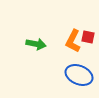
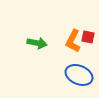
green arrow: moved 1 px right, 1 px up
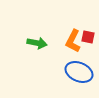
blue ellipse: moved 3 px up
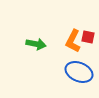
green arrow: moved 1 px left, 1 px down
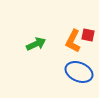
red square: moved 2 px up
green arrow: rotated 36 degrees counterclockwise
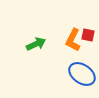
orange L-shape: moved 1 px up
blue ellipse: moved 3 px right, 2 px down; rotated 12 degrees clockwise
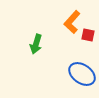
orange L-shape: moved 1 px left, 18 px up; rotated 15 degrees clockwise
green arrow: rotated 132 degrees clockwise
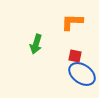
orange L-shape: rotated 50 degrees clockwise
red square: moved 13 px left, 21 px down
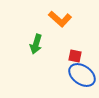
orange L-shape: moved 12 px left, 3 px up; rotated 140 degrees counterclockwise
blue ellipse: moved 1 px down
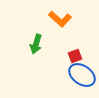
red square: rotated 32 degrees counterclockwise
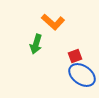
orange L-shape: moved 7 px left, 3 px down
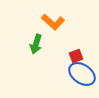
red square: moved 1 px right
blue ellipse: moved 1 px up
